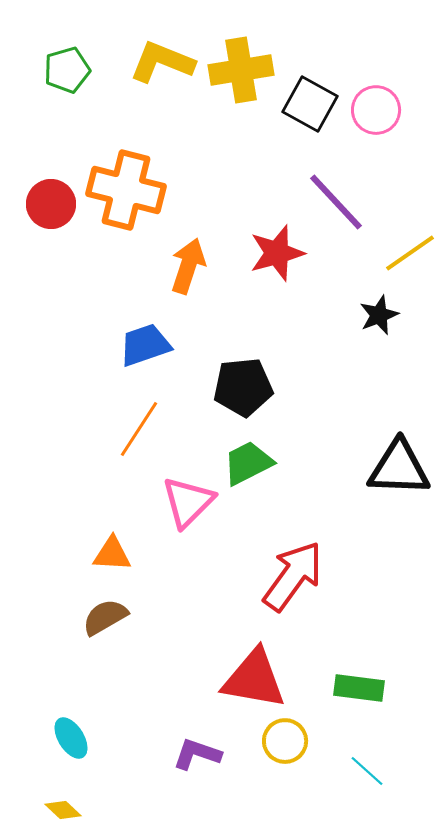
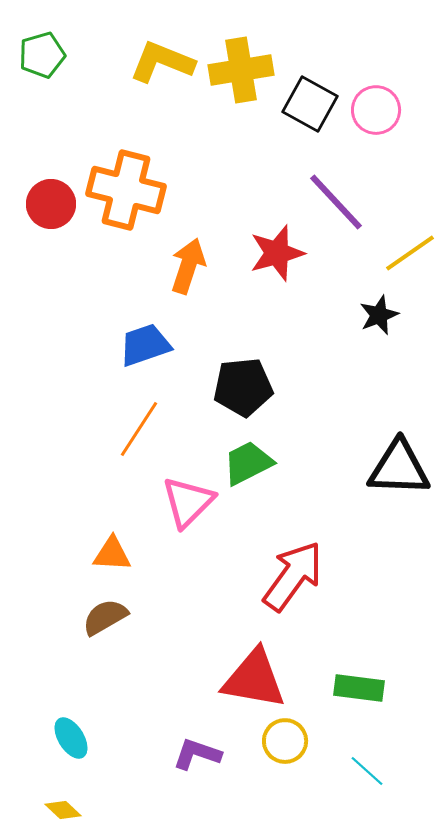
green pentagon: moved 25 px left, 15 px up
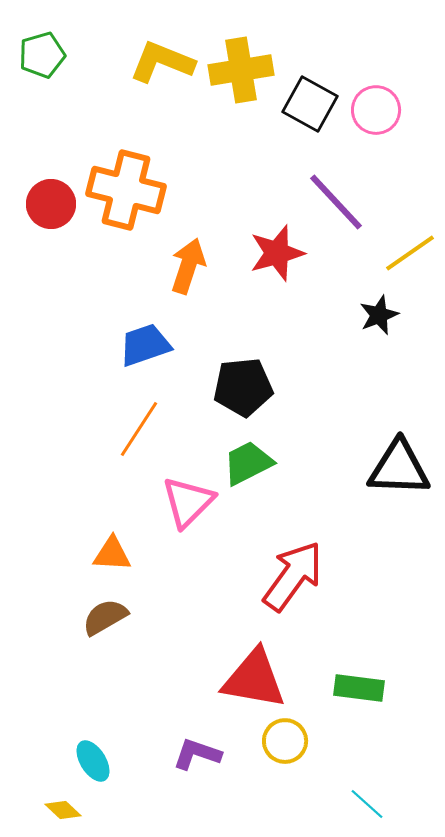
cyan ellipse: moved 22 px right, 23 px down
cyan line: moved 33 px down
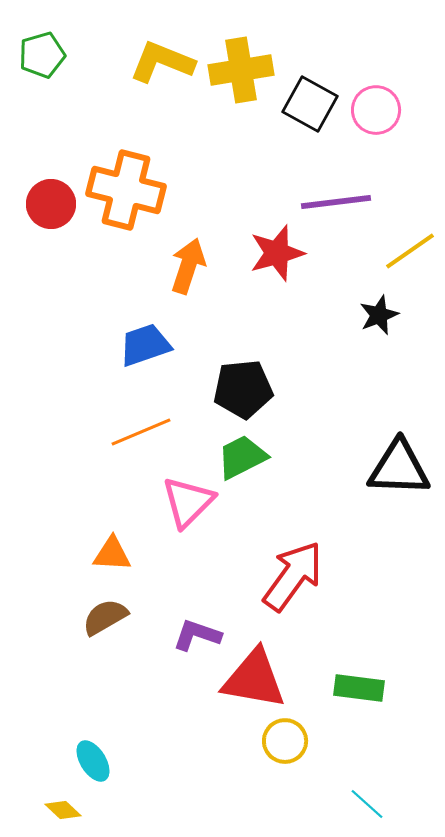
purple line: rotated 54 degrees counterclockwise
yellow line: moved 2 px up
black pentagon: moved 2 px down
orange line: moved 2 px right, 3 px down; rotated 34 degrees clockwise
green trapezoid: moved 6 px left, 6 px up
purple L-shape: moved 119 px up
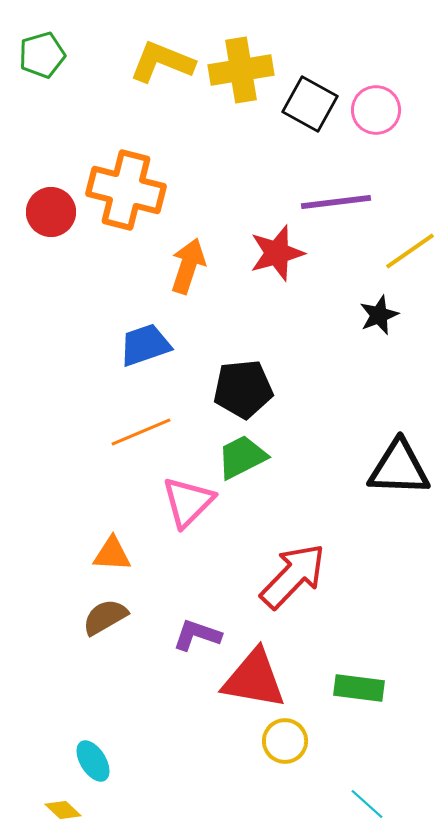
red circle: moved 8 px down
red arrow: rotated 8 degrees clockwise
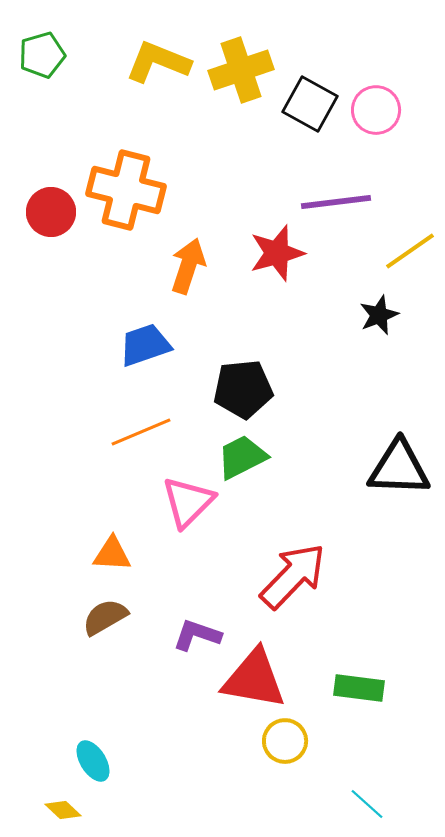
yellow L-shape: moved 4 px left
yellow cross: rotated 10 degrees counterclockwise
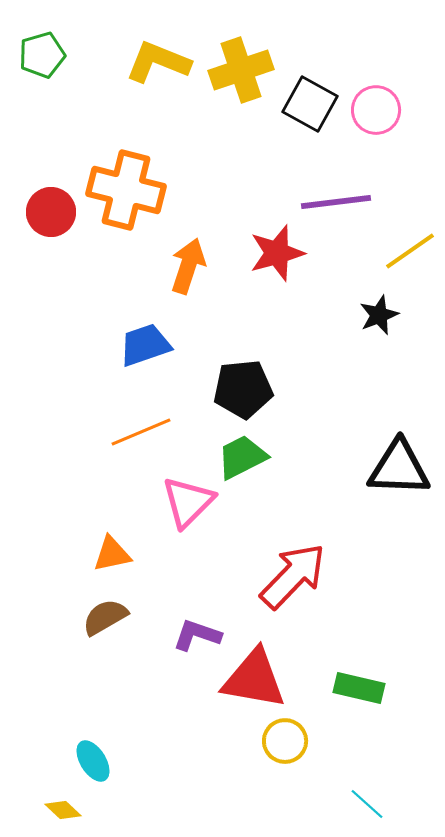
orange triangle: rotated 15 degrees counterclockwise
green rectangle: rotated 6 degrees clockwise
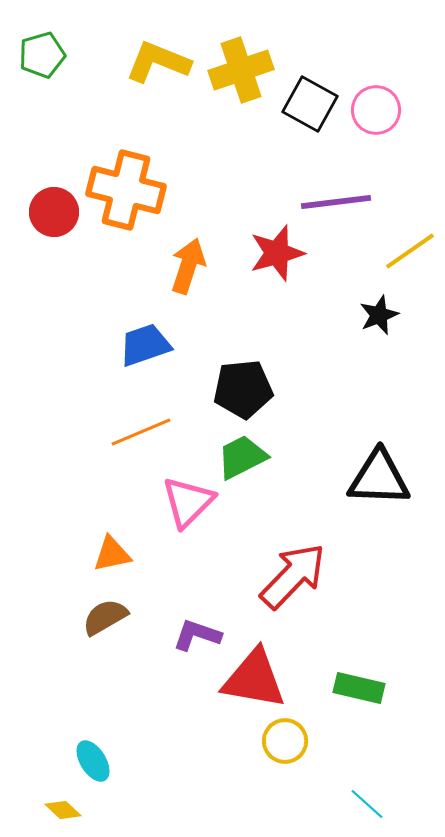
red circle: moved 3 px right
black triangle: moved 20 px left, 10 px down
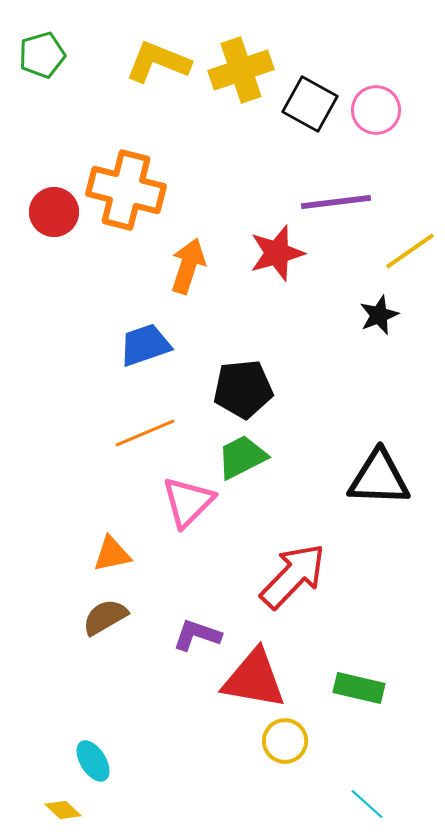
orange line: moved 4 px right, 1 px down
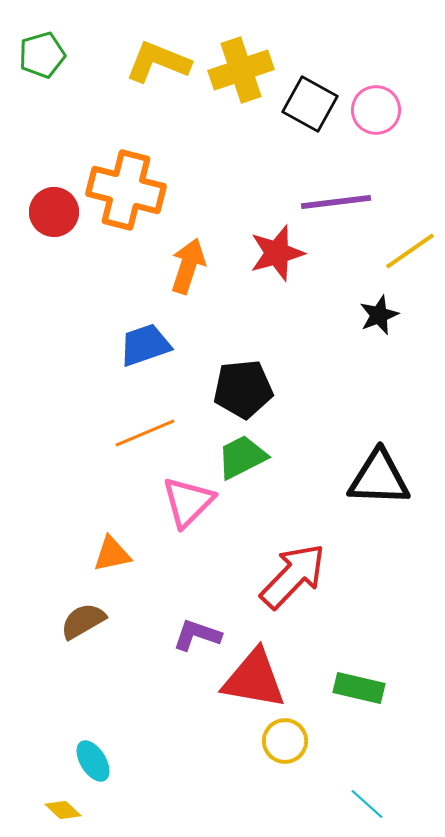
brown semicircle: moved 22 px left, 4 px down
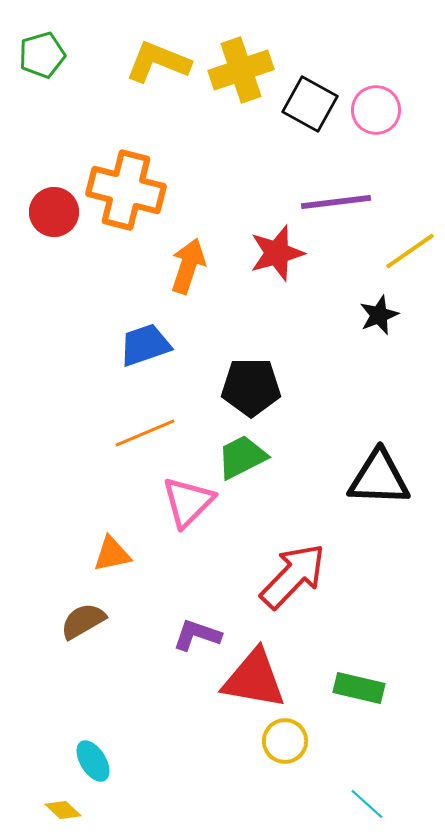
black pentagon: moved 8 px right, 2 px up; rotated 6 degrees clockwise
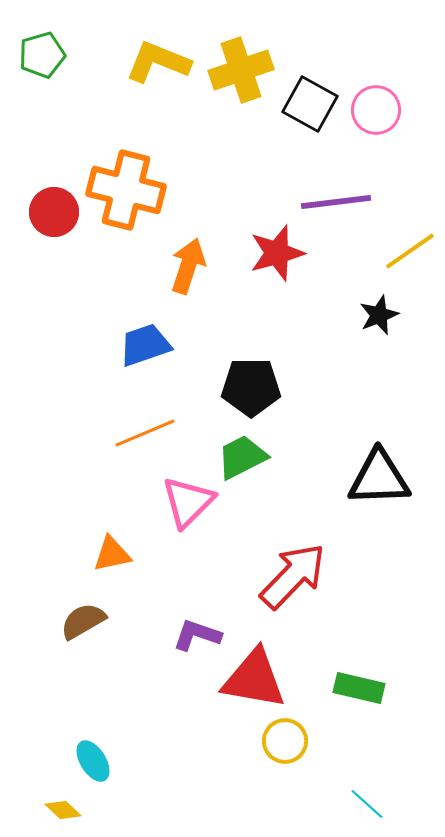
black triangle: rotated 4 degrees counterclockwise
